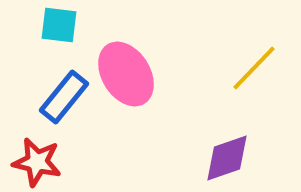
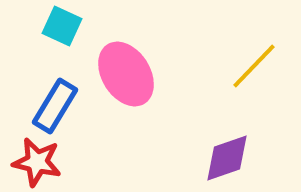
cyan square: moved 3 px right, 1 px down; rotated 18 degrees clockwise
yellow line: moved 2 px up
blue rectangle: moved 9 px left, 9 px down; rotated 8 degrees counterclockwise
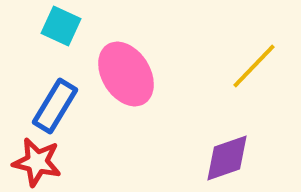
cyan square: moved 1 px left
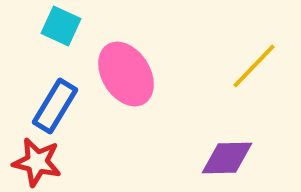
purple diamond: rotated 18 degrees clockwise
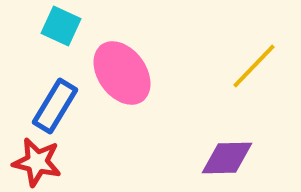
pink ellipse: moved 4 px left, 1 px up; rotated 4 degrees counterclockwise
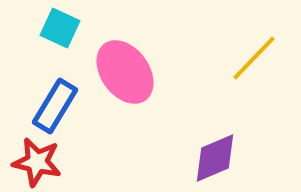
cyan square: moved 1 px left, 2 px down
yellow line: moved 8 px up
pink ellipse: moved 3 px right, 1 px up
purple diamond: moved 12 px left; rotated 22 degrees counterclockwise
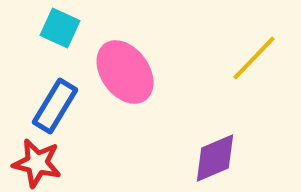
red star: moved 1 px down
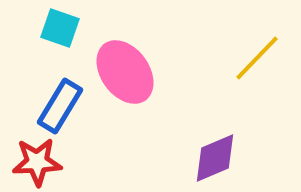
cyan square: rotated 6 degrees counterclockwise
yellow line: moved 3 px right
blue rectangle: moved 5 px right
red star: moved 1 px up; rotated 15 degrees counterclockwise
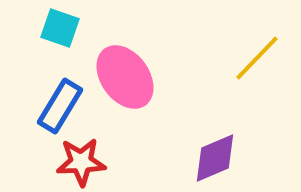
pink ellipse: moved 5 px down
red star: moved 44 px right
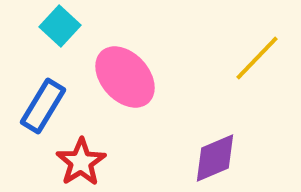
cyan square: moved 2 px up; rotated 24 degrees clockwise
pink ellipse: rotated 6 degrees counterclockwise
blue rectangle: moved 17 px left
red star: rotated 30 degrees counterclockwise
